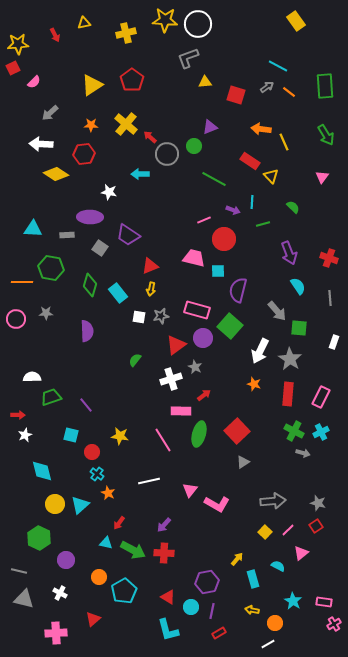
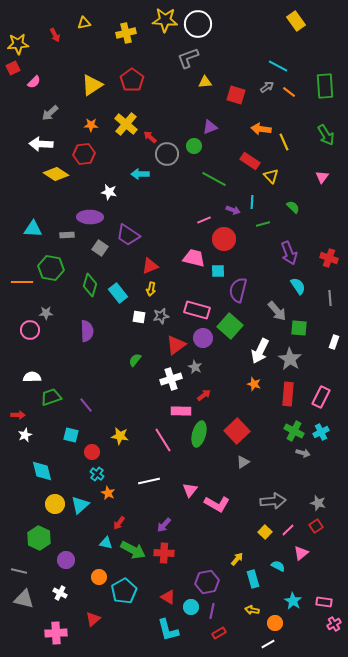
pink circle at (16, 319): moved 14 px right, 11 px down
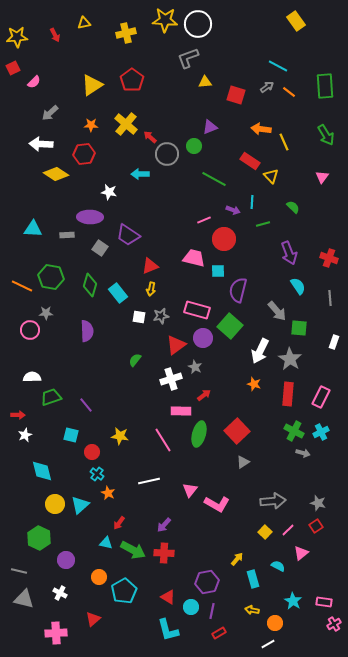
yellow star at (18, 44): moved 1 px left, 7 px up
green hexagon at (51, 268): moved 9 px down
orange line at (22, 282): moved 4 px down; rotated 25 degrees clockwise
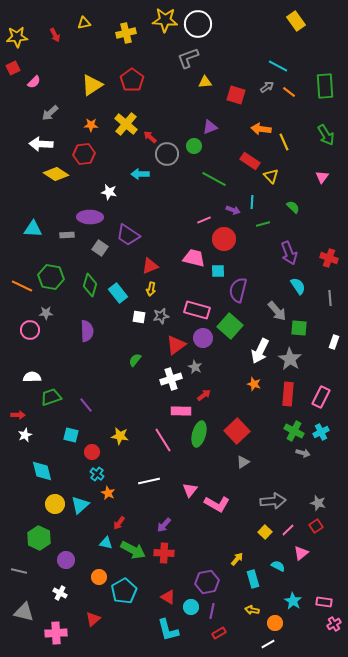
gray triangle at (24, 599): moved 13 px down
